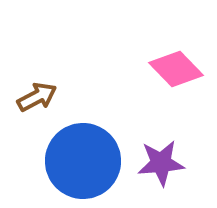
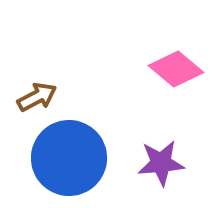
pink diamond: rotated 6 degrees counterclockwise
blue circle: moved 14 px left, 3 px up
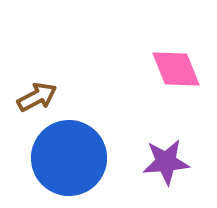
pink diamond: rotated 28 degrees clockwise
purple star: moved 5 px right, 1 px up
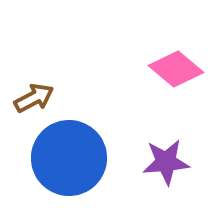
pink diamond: rotated 28 degrees counterclockwise
brown arrow: moved 3 px left, 1 px down
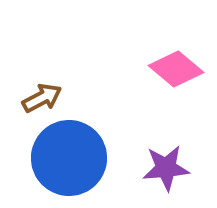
brown arrow: moved 8 px right
purple star: moved 6 px down
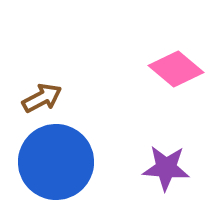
blue circle: moved 13 px left, 4 px down
purple star: rotated 9 degrees clockwise
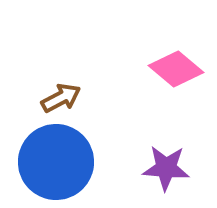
brown arrow: moved 19 px right
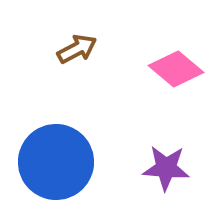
brown arrow: moved 16 px right, 49 px up
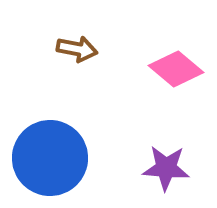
brown arrow: rotated 39 degrees clockwise
blue circle: moved 6 px left, 4 px up
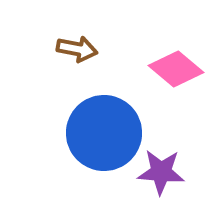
blue circle: moved 54 px right, 25 px up
purple star: moved 5 px left, 4 px down
